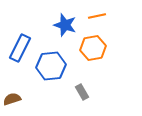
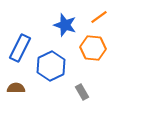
orange line: moved 2 px right, 1 px down; rotated 24 degrees counterclockwise
orange hexagon: rotated 15 degrees clockwise
blue hexagon: rotated 20 degrees counterclockwise
brown semicircle: moved 4 px right, 11 px up; rotated 18 degrees clockwise
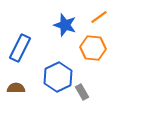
blue hexagon: moved 7 px right, 11 px down
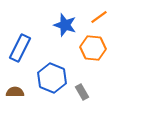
blue hexagon: moved 6 px left, 1 px down; rotated 12 degrees counterclockwise
brown semicircle: moved 1 px left, 4 px down
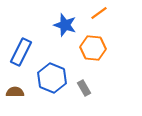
orange line: moved 4 px up
blue rectangle: moved 1 px right, 4 px down
gray rectangle: moved 2 px right, 4 px up
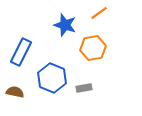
orange hexagon: rotated 15 degrees counterclockwise
gray rectangle: rotated 70 degrees counterclockwise
brown semicircle: rotated 12 degrees clockwise
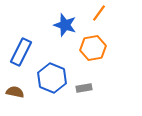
orange line: rotated 18 degrees counterclockwise
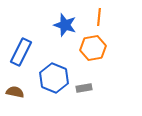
orange line: moved 4 px down; rotated 30 degrees counterclockwise
blue hexagon: moved 2 px right
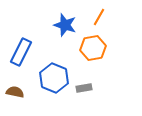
orange line: rotated 24 degrees clockwise
